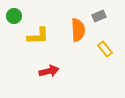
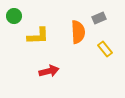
gray rectangle: moved 2 px down
orange semicircle: moved 2 px down
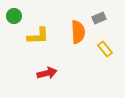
red arrow: moved 2 px left, 2 px down
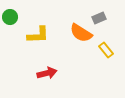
green circle: moved 4 px left, 1 px down
orange semicircle: moved 3 px right, 1 px down; rotated 125 degrees clockwise
yellow L-shape: moved 1 px up
yellow rectangle: moved 1 px right, 1 px down
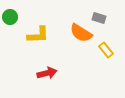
gray rectangle: rotated 40 degrees clockwise
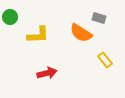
yellow rectangle: moved 1 px left, 10 px down
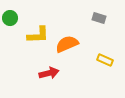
green circle: moved 1 px down
orange semicircle: moved 14 px left, 11 px down; rotated 125 degrees clockwise
yellow rectangle: rotated 28 degrees counterclockwise
red arrow: moved 2 px right
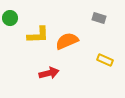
orange semicircle: moved 3 px up
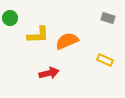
gray rectangle: moved 9 px right
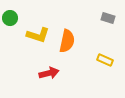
yellow L-shape: rotated 20 degrees clockwise
orange semicircle: rotated 125 degrees clockwise
